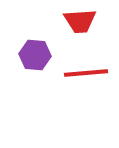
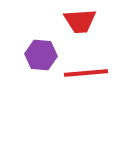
purple hexagon: moved 6 px right
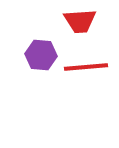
red line: moved 6 px up
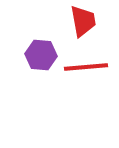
red trapezoid: moved 3 px right; rotated 96 degrees counterclockwise
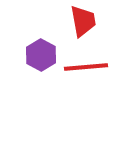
purple hexagon: rotated 24 degrees clockwise
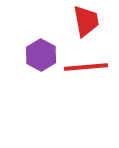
red trapezoid: moved 3 px right
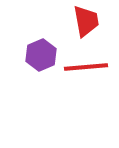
purple hexagon: rotated 8 degrees clockwise
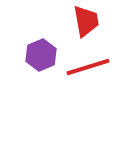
red line: moved 2 px right; rotated 12 degrees counterclockwise
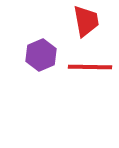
red line: moved 2 px right; rotated 18 degrees clockwise
